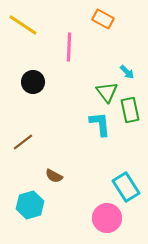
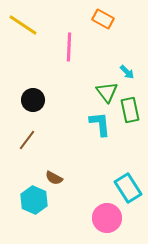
black circle: moved 18 px down
brown line: moved 4 px right, 2 px up; rotated 15 degrees counterclockwise
brown semicircle: moved 2 px down
cyan rectangle: moved 2 px right, 1 px down
cyan hexagon: moved 4 px right, 5 px up; rotated 20 degrees counterclockwise
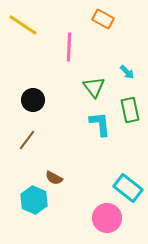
green triangle: moved 13 px left, 5 px up
cyan rectangle: rotated 20 degrees counterclockwise
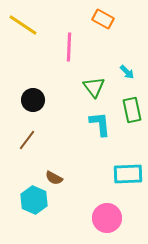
green rectangle: moved 2 px right
cyan rectangle: moved 14 px up; rotated 40 degrees counterclockwise
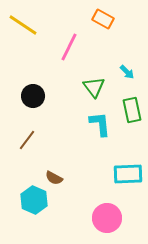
pink line: rotated 24 degrees clockwise
black circle: moved 4 px up
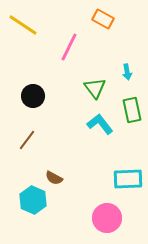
cyan arrow: rotated 35 degrees clockwise
green triangle: moved 1 px right, 1 px down
cyan L-shape: rotated 32 degrees counterclockwise
cyan rectangle: moved 5 px down
cyan hexagon: moved 1 px left
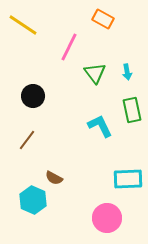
green triangle: moved 15 px up
cyan L-shape: moved 2 px down; rotated 12 degrees clockwise
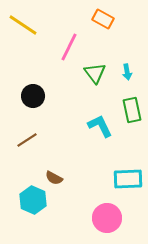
brown line: rotated 20 degrees clockwise
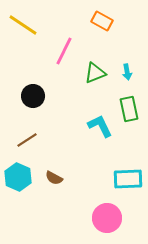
orange rectangle: moved 1 px left, 2 px down
pink line: moved 5 px left, 4 px down
green triangle: rotated 45 degrees clockwise
green rectangle: moved 3 px left, 1 px up
cyan hexagon: moved 15 px left, 23 px up
